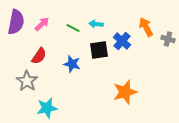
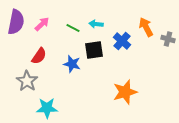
black square: moved 5 px left
cyan star: rotated 10 degrees clockwise
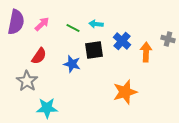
orange arrow: moved 25 px down; rotated 30 degrees clockwise
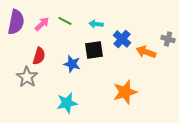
green line: moved 8 px left, 7 px up
blue cross: moved 2 px up
orange arrow: rotated 72 degrees counterclockwise
red semicircle: rotated 18 degrees counterclockwise
gray star: moved 4 px up
cyan star: moved 20 px right, 5 px up; rotated 10 degrees counterclockwise
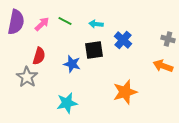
blue cross: moved 1 px right, 1 px down
orange arrow: moved 17 px right, 14 px down
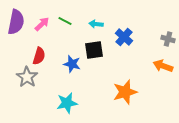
blue cross: moved 1 px right, 3 px up
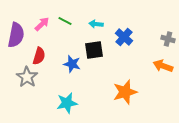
purple semicircle: moved 13 px down
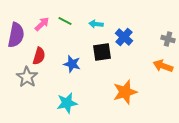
black square: moved 8 px right, 2 px down
